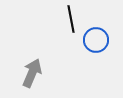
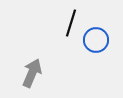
black line: moved 4 px down; rotated 28 degrees clockwise
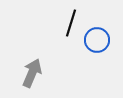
blue circle: moved 1 px right
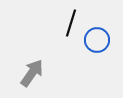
gray arrow: rotated 12 degrees clockwise
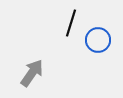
blue circle: moved 1 px right
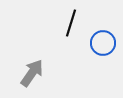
blue circle: moved 5 px right, 3 px down
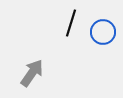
blue circle: moved 11 px up
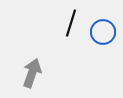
gray arrow: rotated 16 degrees counterclockwise
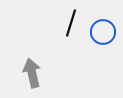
gray arrow: rotated 32 degrees counterclockwise
